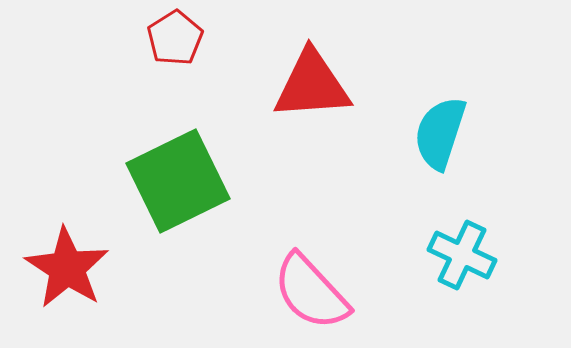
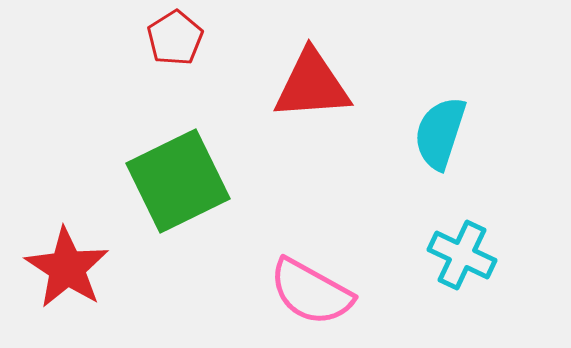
pink semicircle: rotated 18 degrees counterclockwise
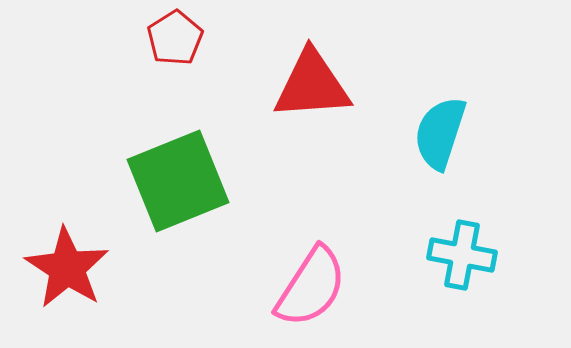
green square: rotated 4 degrees clockwise
cyan cross: rotated 14 degrees counterclockwise
pink semicircle: moved 5 px up; rotated 86 degrees counterclockwise
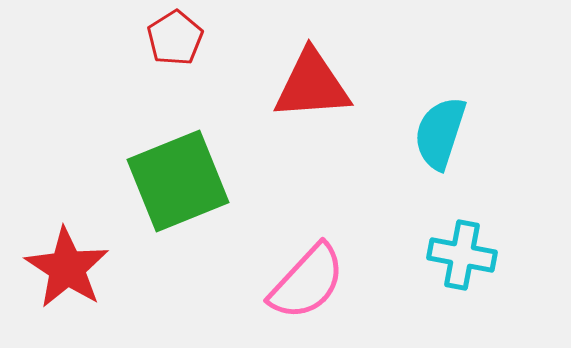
pink semicircle: moved 4 px left, 5 px up; rotated 10 degrees clockwise
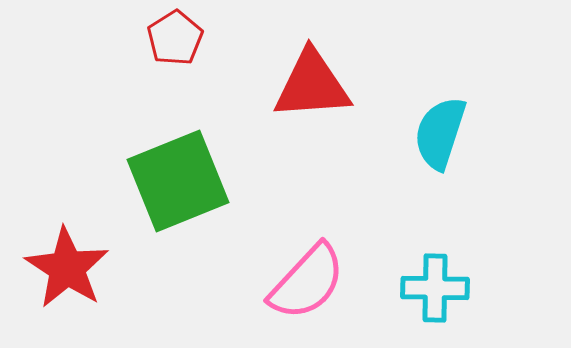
cyan cross: moved 27 px left, 33 px down; rotated 10 degrees counterclockwise
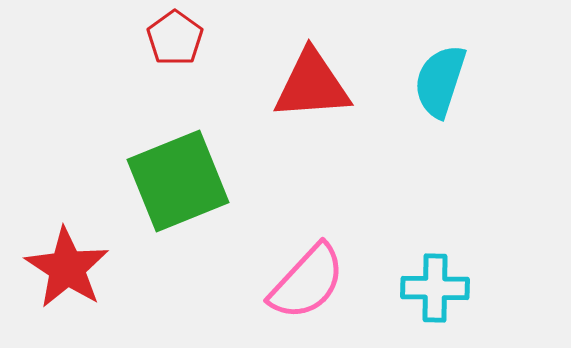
red pentagon: rotated 4 degrees counterclockwise
cyan semicircle: moved 52 px up
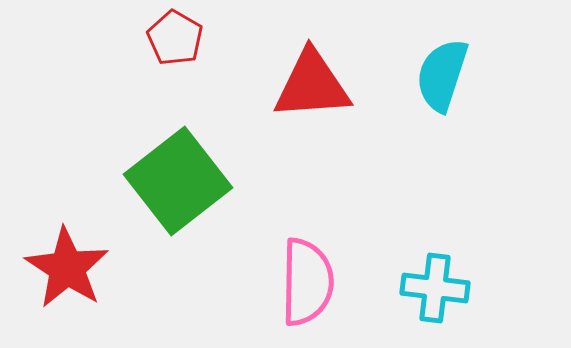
red pentagon: rotated 6 degrees counterclockwise
cyan semicircle: moved 2 px right, 6 px up
green square: rotated 16 degrees counterclockwise
pink semicircle: rotated 42 degrees counterclockwise
cyan cross: rotated 6 degrees clockwise
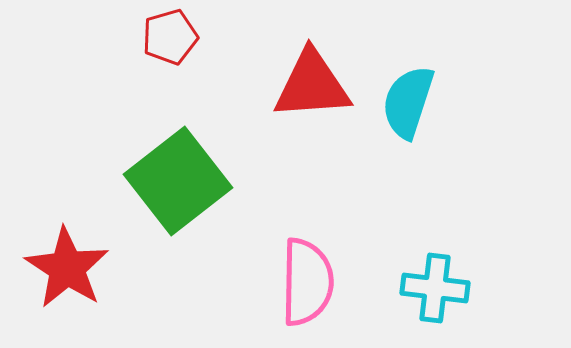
red pentagon: moved 5 px left, 1 px up; rotated 26 degrees clockwise
cyan semicircle: moved 34 px left, 27 px down
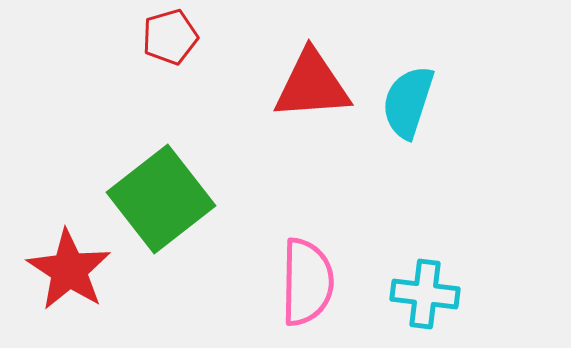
green square: moved 17 px left, 18 px down
red star: moved 2 px right, 2 px down
cyan cross: moved 10 px left, 6 px down
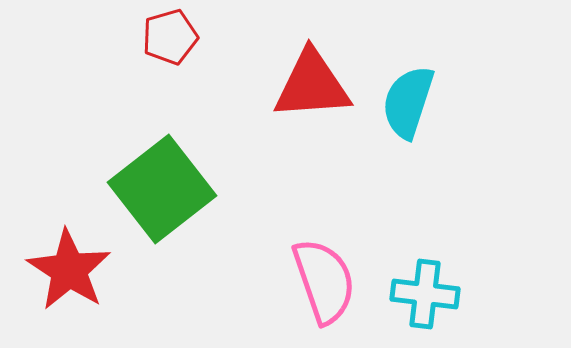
green square: moved 1 px right, 10 px up
pink semicircle: moved 17 px right, 1 px up; rotated 20 degrees counterclockwise
